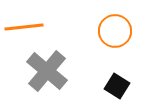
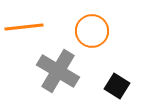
orange circle: moved 23 px left
gray cross: moved 11 px right; rotated 9 degrees counterclockwise
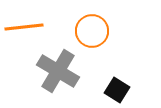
black square: moved 4 px down
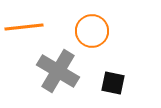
black square: moved 4 px left, 7 px up; rotated 20 degrees counterclockwise
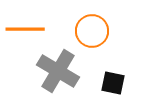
orange line: moved 1 px right, 2 px down; rotated 6 degrees clockwise
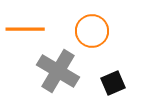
black square: rotated 35 degrees counterclockwise
